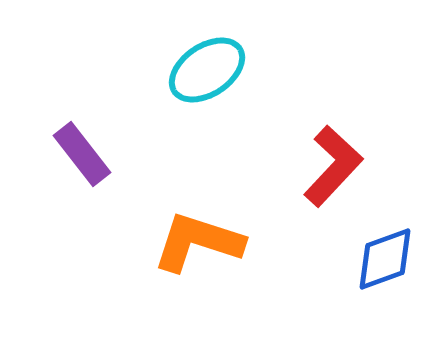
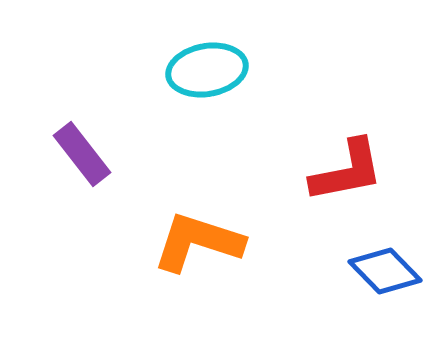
cyan ellipse: rotated 24 degrees clockwise
red L-shape: moved 14 px right, 5 px down; rotated 36 degrees clockwise
blue diamond: moved 12 px down; rotated 66 degrees clockwise
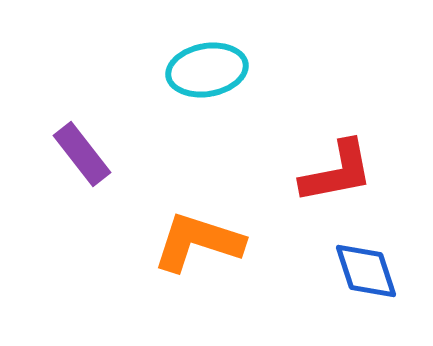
red L-shape: moved 10 px left, 1 px down
blue diamond: moved 19 px left; rotated 26 degrees clockwise
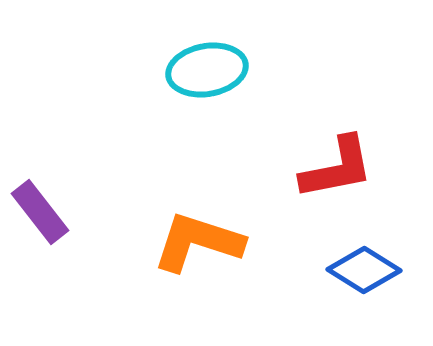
purple rectangle: moved 42 px left, 58 px down
red L-shape: moved 4 px up
blue diamond: moved 2 px left, 1 px up; rotated 40 degrees counterclockwise
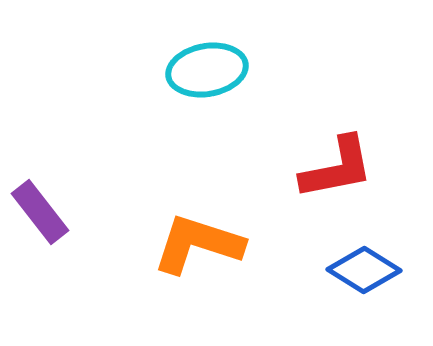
orange L-shape: moved 2 px down
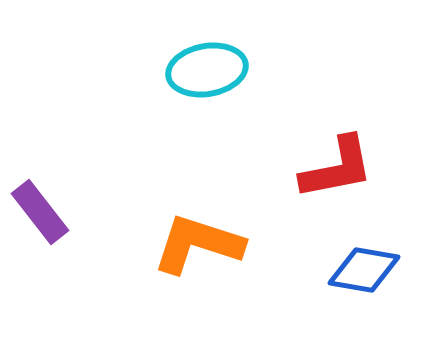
blue diamond: rotated 22 degrees counterclockwise
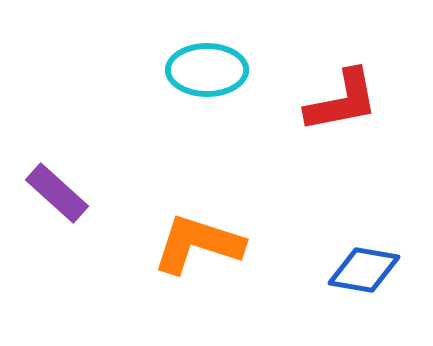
cyan ellipse: rotated 10 degrees clockwise
red L-shape: moved 5 px right, 67 px up
purple rectangle: moved 17 px right, 19 px up; rotated 10 degrees counterclockwise
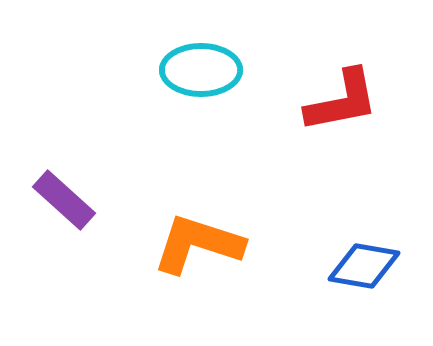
cyan ellipse: moved 6 px left
purple rectangle: moved 7 px right, 7 px down
blue diamond: moved 4 px up
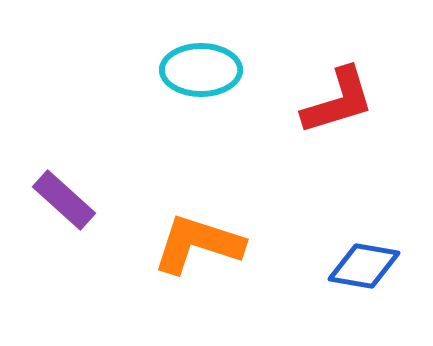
red L-shape: moved 4 px left; rotated 6 degrees counterclockwise
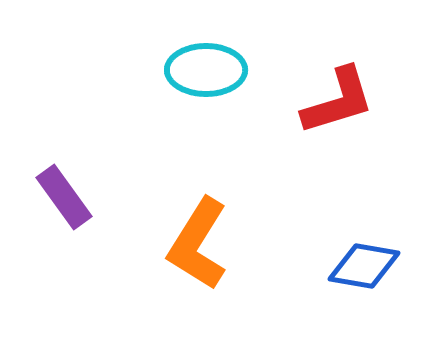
cyan ellipse: moved 5 px right
purple rectangle: moved 3 px up; rotated 12 degrees clockwise
orange L-shape: rotated 76 degrees counterclockwise
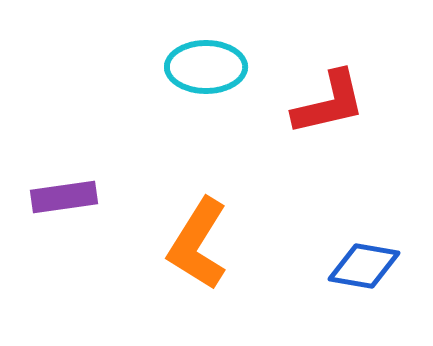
cyan ellipse: moved 3 px up
red L-shape: moved 9 px left, 2 px down; rotated 4 degrees clockwise
purple rectangle: rotated 62 degrees counterclockwise
